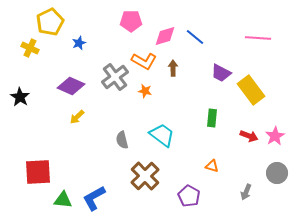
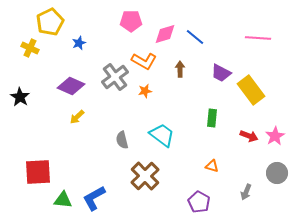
pink diamond: moved 2 px up
brown arrow: moved 7 px right, 1 px down
orange star: rotated 24 degrees counterclockwise
purple pentagon: moved 10 px right, 6 px down
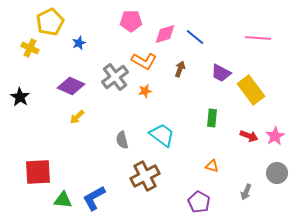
brown arrow: rotated 21 degrees clockwise
brown cross: rotated 16 degrees clockwise
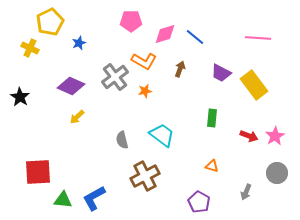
yellow rectangle: moved 3 px right, 5 px up
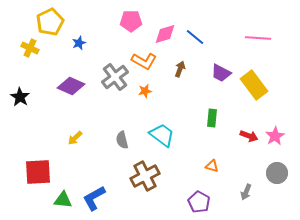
yellow arrow: moved 2 px left, 21 px down
